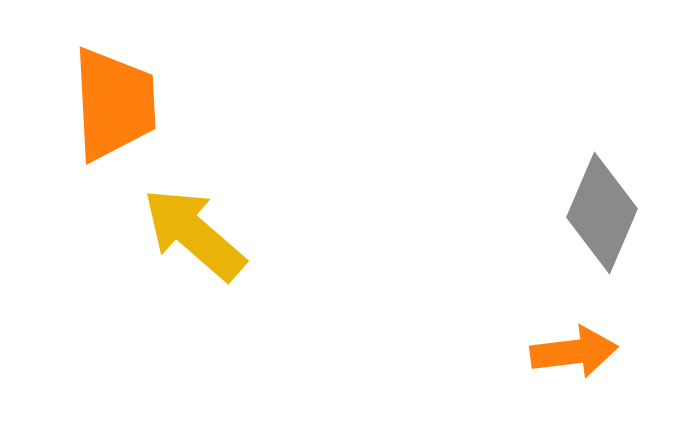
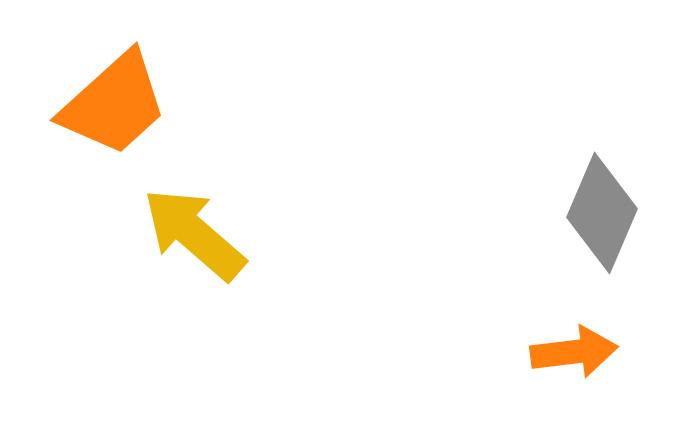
orange trapezoid: rotated 51 degrees clockwise
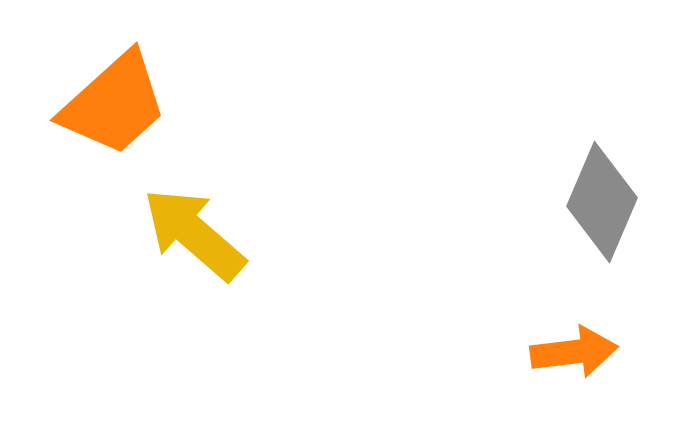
gray diamond: moved 11 px up
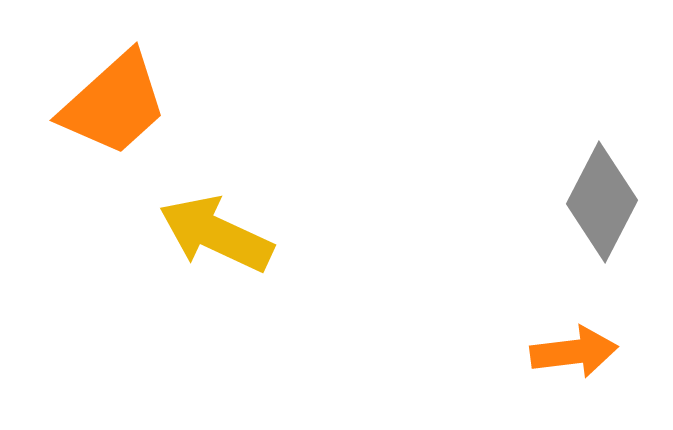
gray diamond: rotated 4 degrees clockwise
yellow arrow: moved 22 px right; rotated 16 degrees counterclockwise
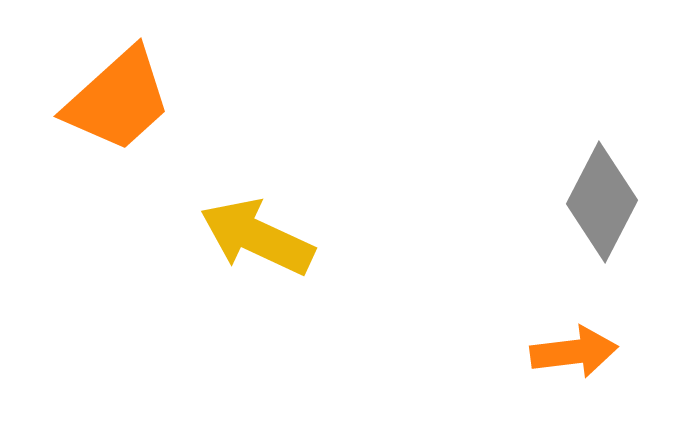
orange trapezoid: moved 4 px right, 4 px up
yellow arrow: moved 41 px right, 3 px down
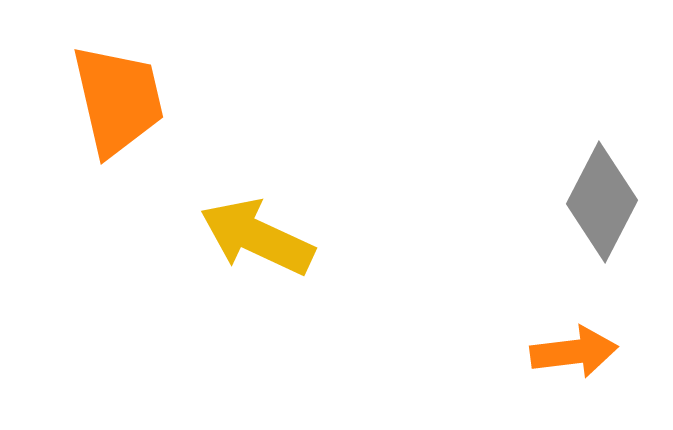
orange trapezoid: rotated 61 degrees counterclockwise
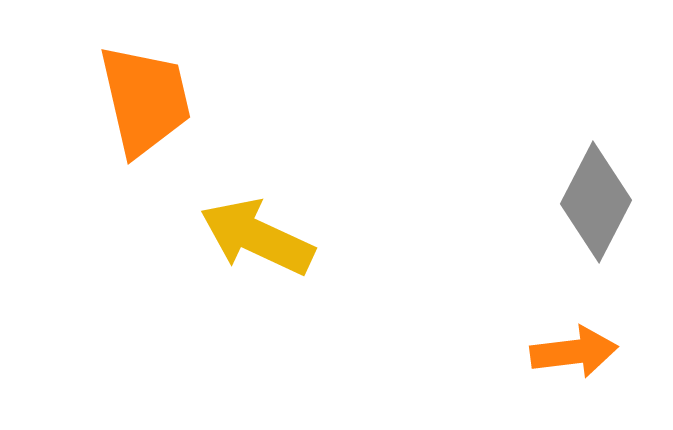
orange trapezoid: moved 27 px right
gray diamond: moved 6 px left
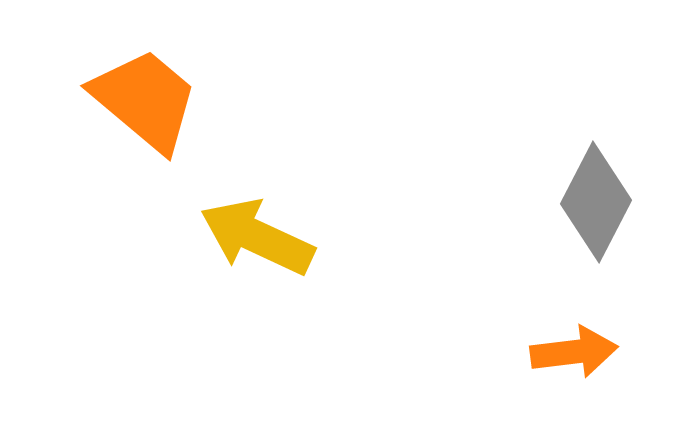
orange trapezoid: rotated 37 degrees counterclockwise
